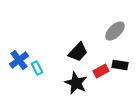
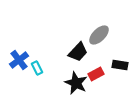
gray ellipse: moved 16 px left, 4 px down
red rectangle: moved 5 px left, 3 px down
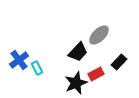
black rectangle: moved 1 px left, 3 px up; rotated 56 degrees counterclockwise
black star: rotated 25 degrees clockwise
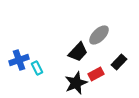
blue cross: rotated 18 degrees clockwise
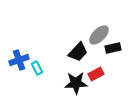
black rectangle: moved 6 px left, 14 px up; rotated 35 degrees clockwise
black star: rotated 20 degrees clockwise
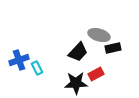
gray ellipse: rotated 60 degrees clockwise
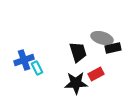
gray ellipse: moved 3 px right, 3 px down
black trapezoid: rotated 60 degrees counterclockwise
blue cross: moved 5 px right
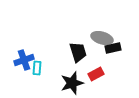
cyan rectangle: rotated 32 degrees clockwise
black star: moved 4 px left; rotated 15 degrees counterclockwise
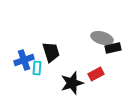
black trapezoid: moved 27 px left
